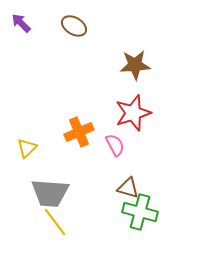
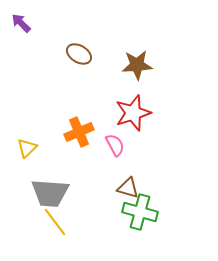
brown ellipse: moved 5 px right, 28 px down
brown star: moved 2 px right
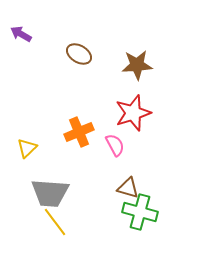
purple arrow: moved 11 px down; rotated 15 degrees counterclockwise
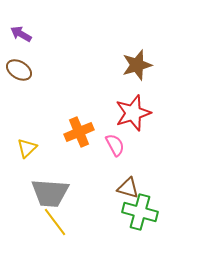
brown ellipse: moved 60 px left, 16 px down
brown star: rotated 12 degrees counterclockwise
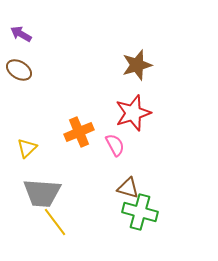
gray trapezoid: moved 8 px left
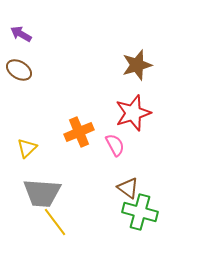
brown triangle: rotated 20 degrees clockwise
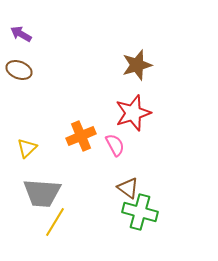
brown ellipse: rotated 10 degrees counterclockwise
orange cross: moved 2 px right, 4 px down
yellow line: rotated 68 degrees clockwise
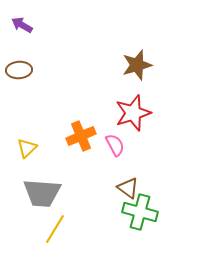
purple arrow: moved 1 px right, 9 px up
brown ellipse: rotated 25 degrees counterclockwise
yellow line: moved 7 px down
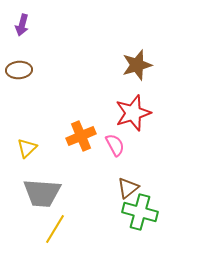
purple arrow: rotated 105 degrees counterclockwise
brown triangle: rotated 45 degrees clockwise
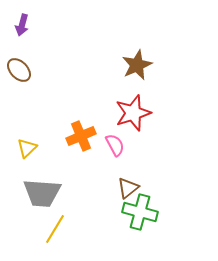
brown star: rotated 8 degrees counterclockwise
brown ellipse: rotated 50 degrees clockwise
